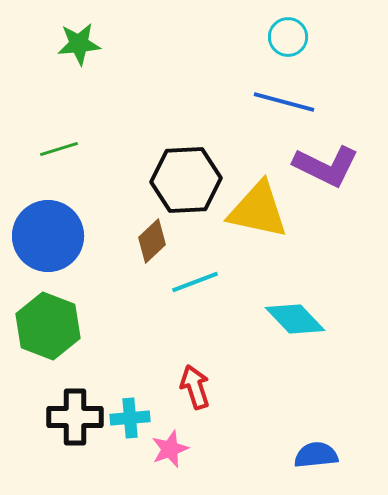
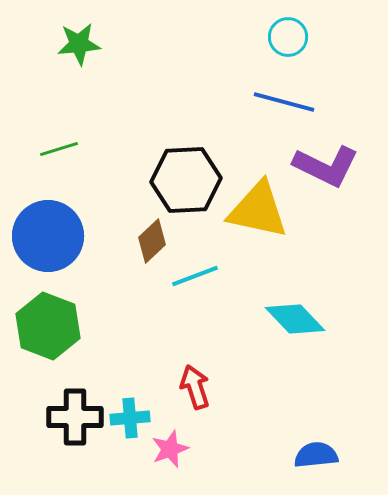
cyan line: moved 6 px up
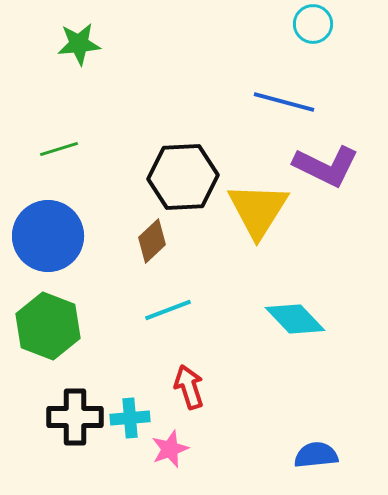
cyan circle: moved 25 px right, 13 px up
black hexagon: moved 3 px left, 3 px up
yellow triangle: rotated 50 degrees clockwise
cyan line: moved 27 px left, 34 px down
red arrow: moved 6 px left
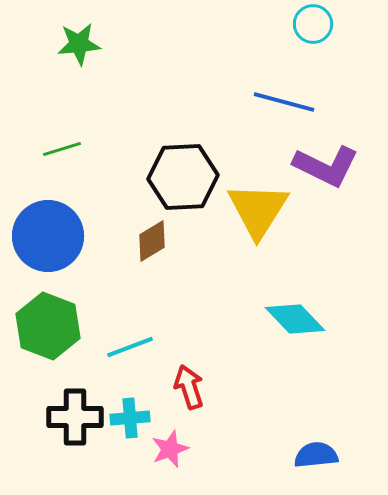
green line: moved 3 px right
brown diamond: rotated 12 degrees clockwise
cyan line: moved 38 px left, 37 px down
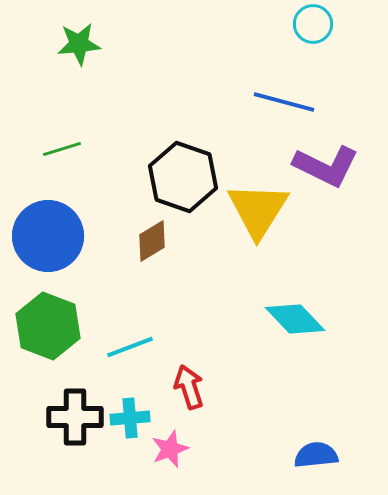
black hexagon: rotated 22 degrees clockwise
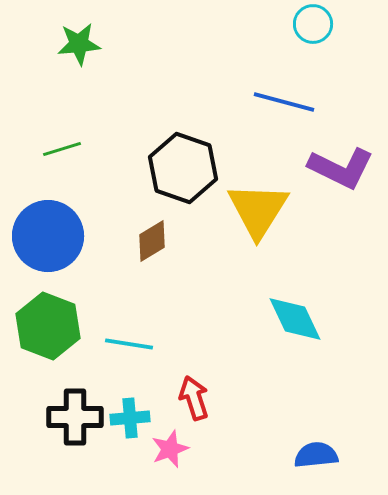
purple L-shape: moved 15 px right, 2 px down
black hexagon: moved 9 px up
cyan diamond: rotated 18 degrees clockwise
cyan line: moved 1 px left, 3 px up; rotated 30 degrees clockwise
red arrow: moved 5 px right, 11 px down
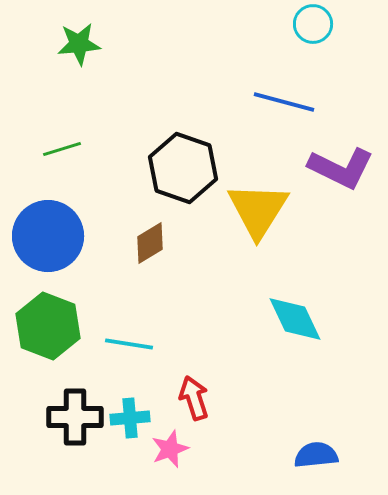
brown diamond: moved 2 px left, 2 px down
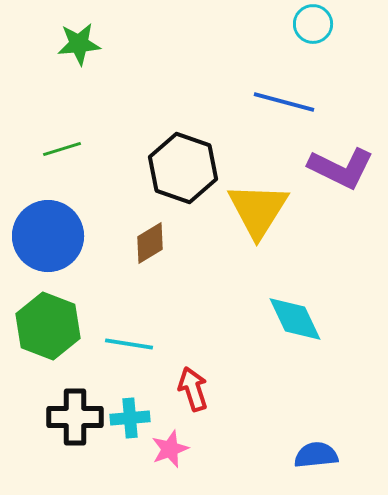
red arrow: moved 1 px left, 9 px up
